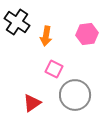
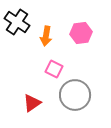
pink hexagon: moved 6 px left, 1 px up
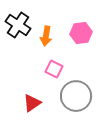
black cross: moved 1 px right, 3 px down
gray circle: moved 1 px right, 1 px down
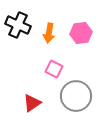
black cross: rotated 10 degrees counterclockwise
orange arrow: moved 3 px right, 3 px up
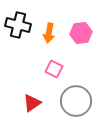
black cross: rotated 10 degrees counterclockwise
gray circle: moved 5 px down
